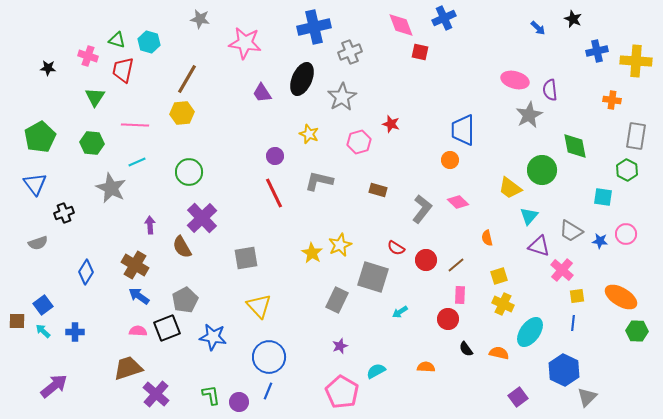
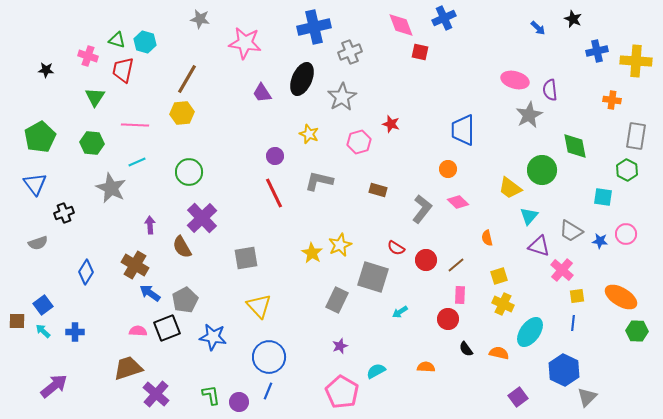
cyan hexagon at (149, 42): moved 4 px left
black star at (48, 68): moved 2 px left, 2 px down
orange circle at (450, 160): moved 2 px left, 9 px down
blue arrow at (139, 296): moved 11 px right, 3 px up
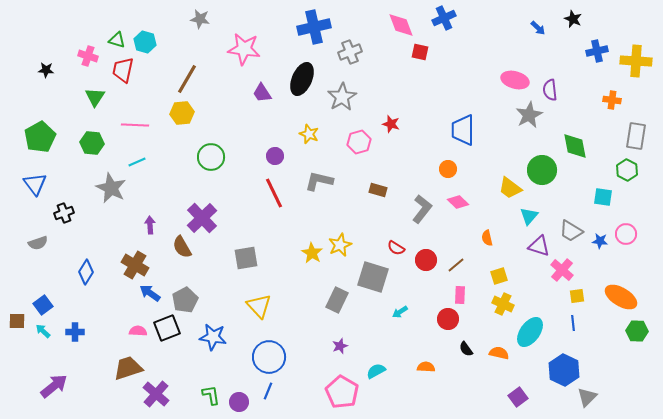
pink star at (245, 43): moved 1 px left, 6 px down
green circle at (189, 172): moved 22 px right, 15 px up
blue line at (573, 323): rotated 14 degrees counterclockwise
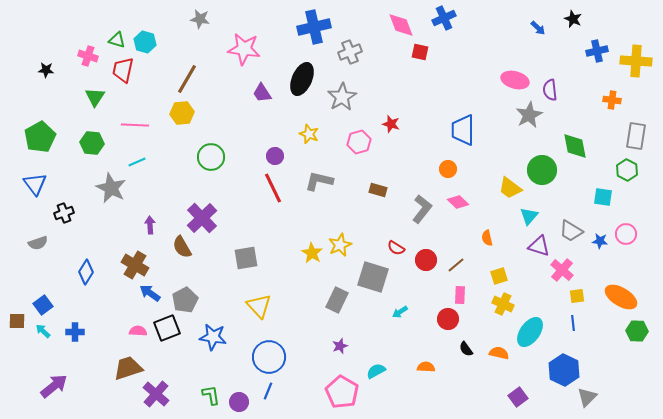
red line at (274, 193): moved 1 px left, 5 px up
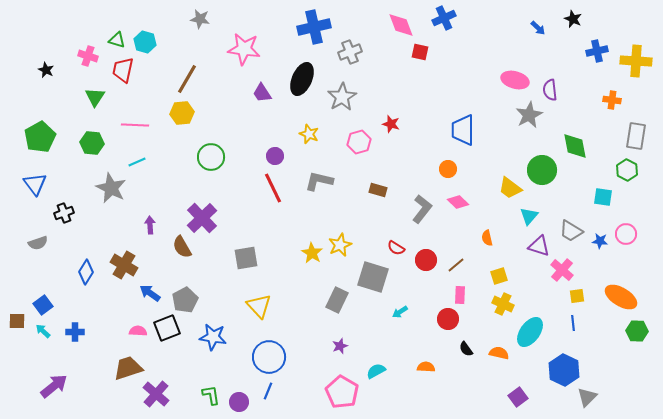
black star at (46, 70): rotated 21 degrees clockwise
brown cross at (135, 265): moved 11 px left
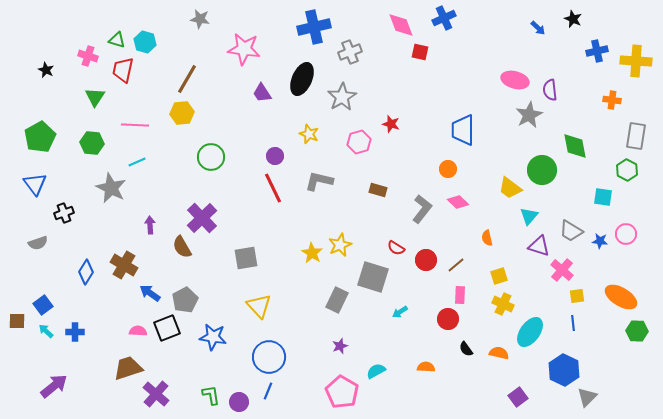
cyan arrow at (43, 331): moved 3 px right
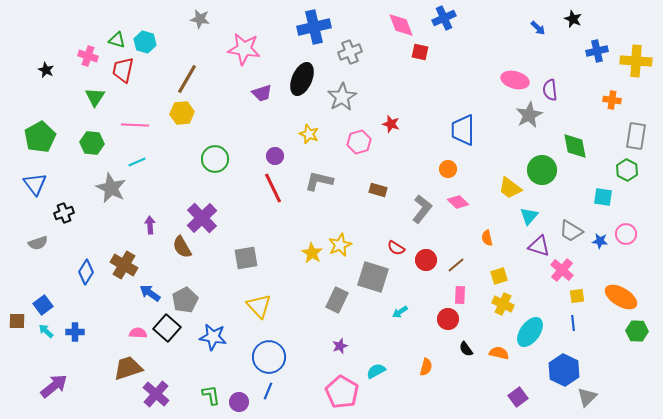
purple trapezoid at (262, 93): rotated 75 degrees counterclockwise
green circle at (211, 157): moved 4 px right, 2 px down
black square at (167, 328): rotated 28 degrees counterclockwise
pink semicircle at (138, 331): moved 2 px down
orange semicircle at (426, 367): rotated 102 degrees clockwise
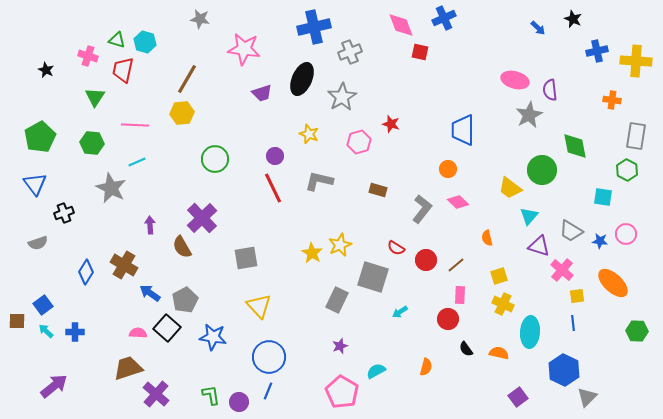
orange ellipse at (621, 297): moved 8 px left, 14 px up; rotated 12 degrees clockwise
cyan ellipse at (530, 332): rotated 32 degrees counterclockwise
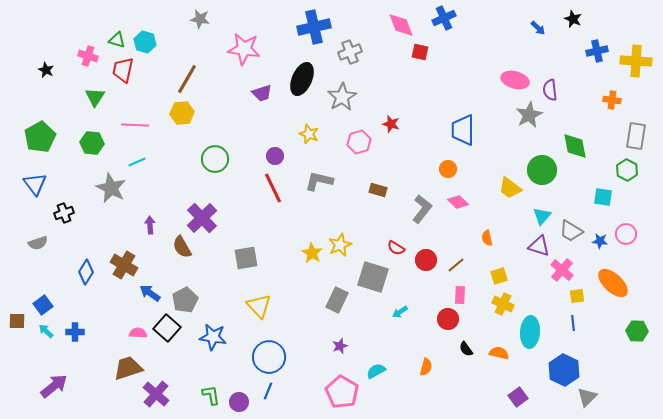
cyan triangle at (529, 216): moved 13 px right
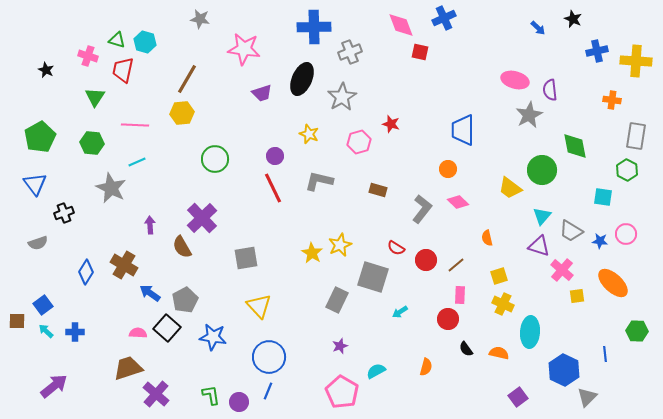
blue cross at (314, 27): rotated 12 degrees clockwise
blue line at (573, 323): moved 32 px right, 31 px down
